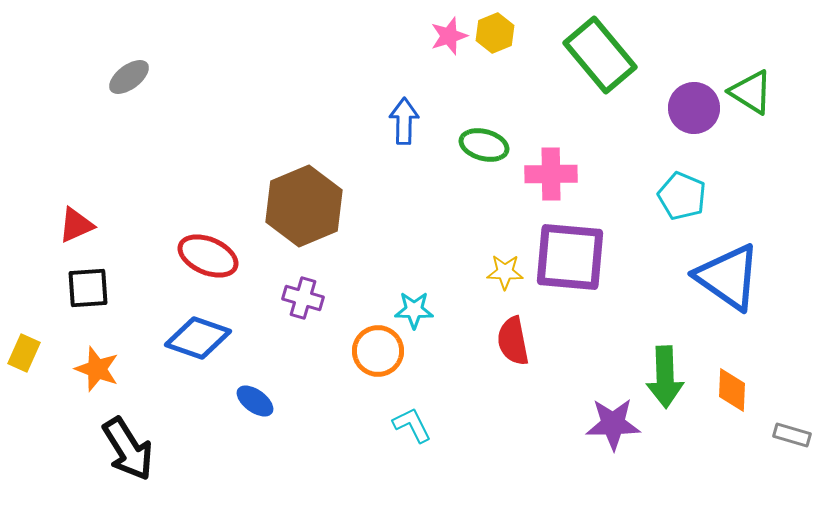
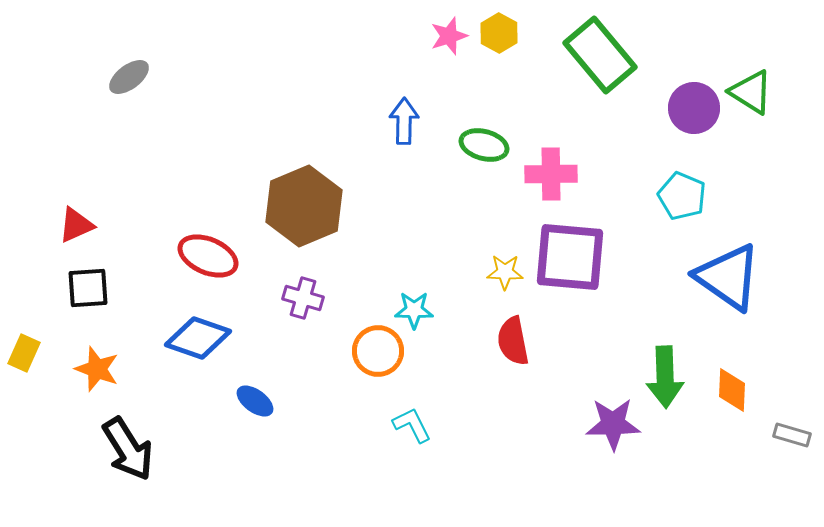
yellow hexagon: moved 4 px right; rotated 9 degrees counterclockwise
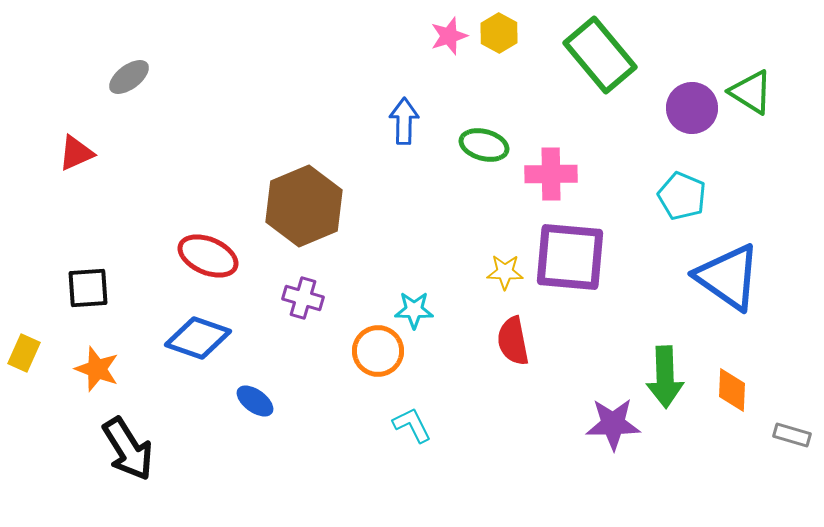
purple circle: moved 2 px left
red triangle: moved 72 px up
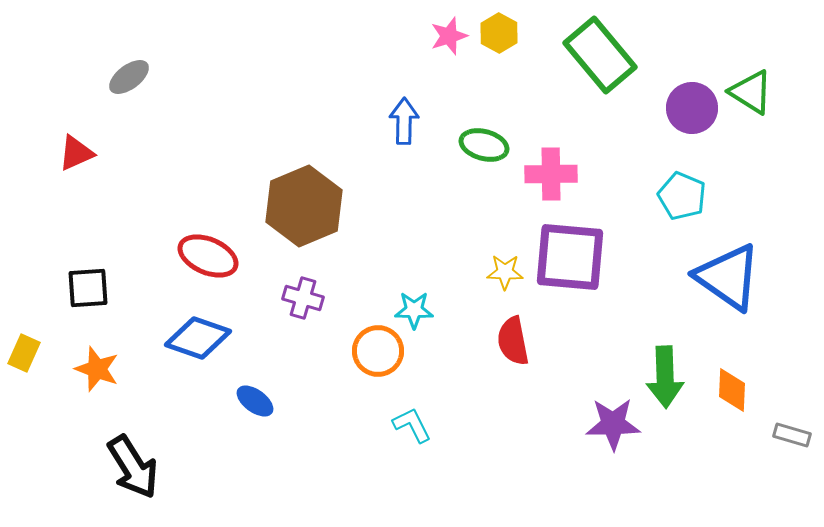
black arrow: moved 5 px right, 18 px down
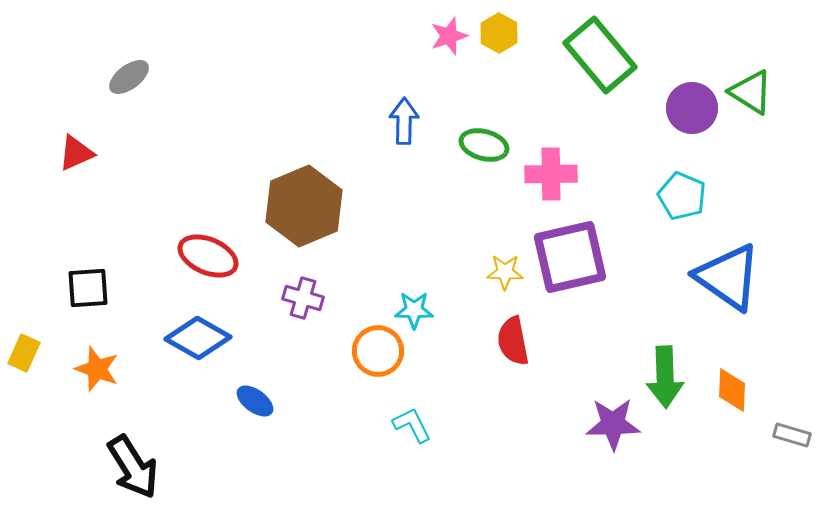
purple square: rotated 18 degrees counterclockwise
blue diamond: rotated 10 degrees clockwise
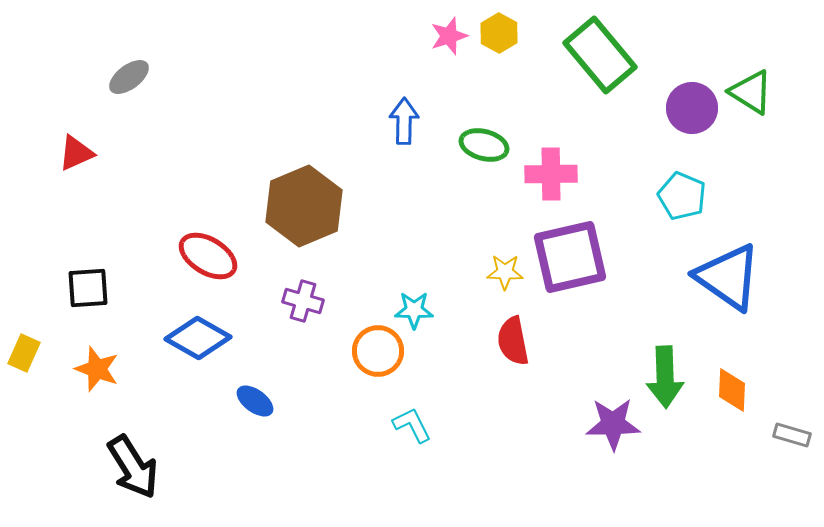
red ellipse: rotated 8 degrees clockwise
purple cross: moved 3 px down
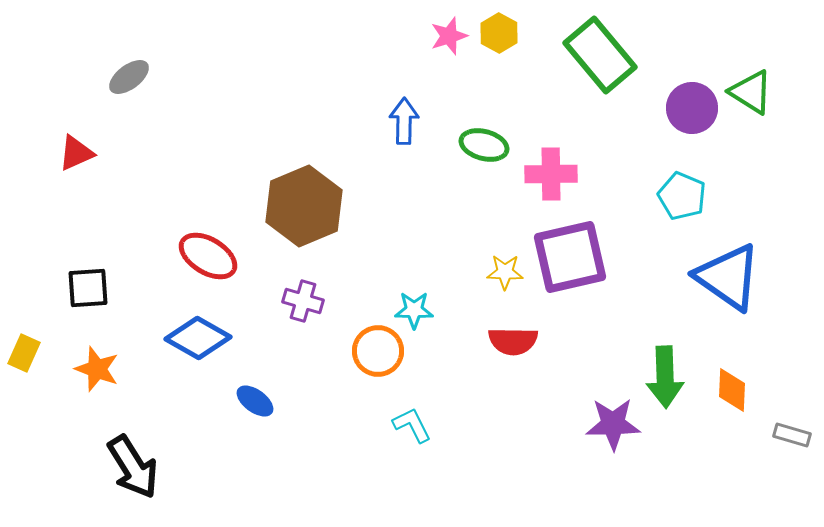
red semicircle: rotated 78 degrees counterclockwise
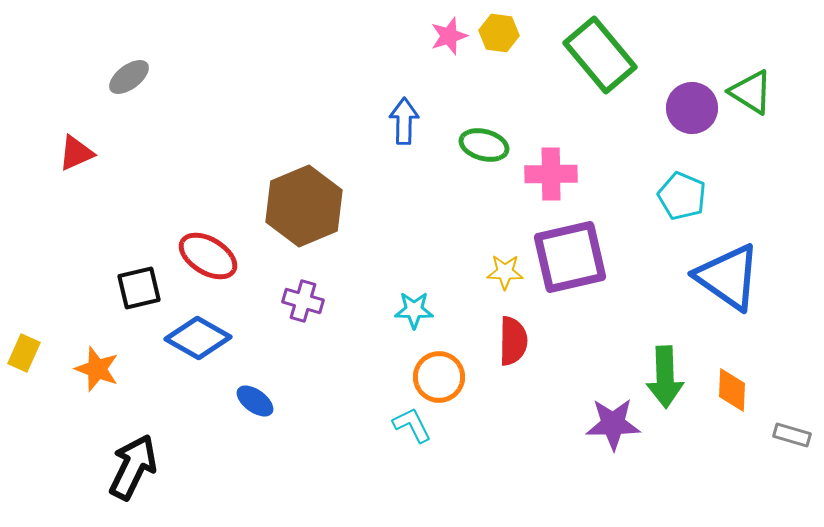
yellow hexagon: rotated 21 degrees counterclockwise
black square: moved 51 px right; rotated 9 degrees counterclockwise
red semicircle: rotated 90 degrees counterclockwise
orange circle: moved 61 px right, 26 px down
black arrow: rotated 122 degrees counterclockwise
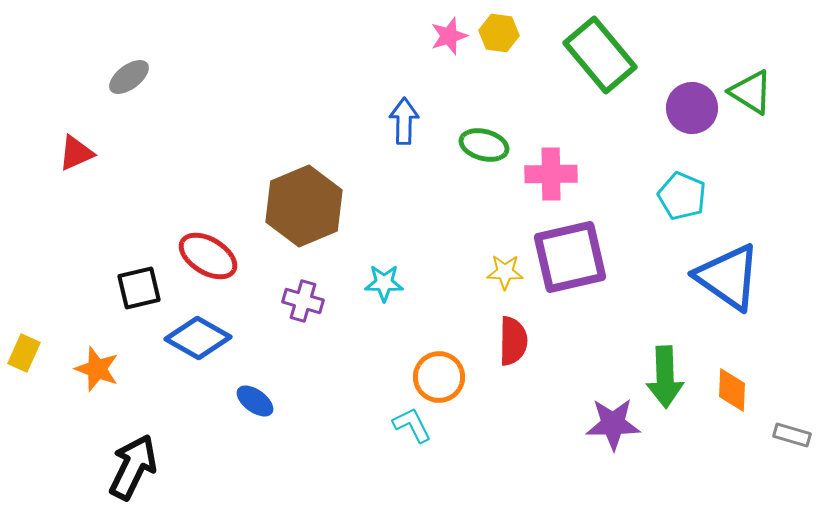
cyan star: moved 30 px left, 27 px up
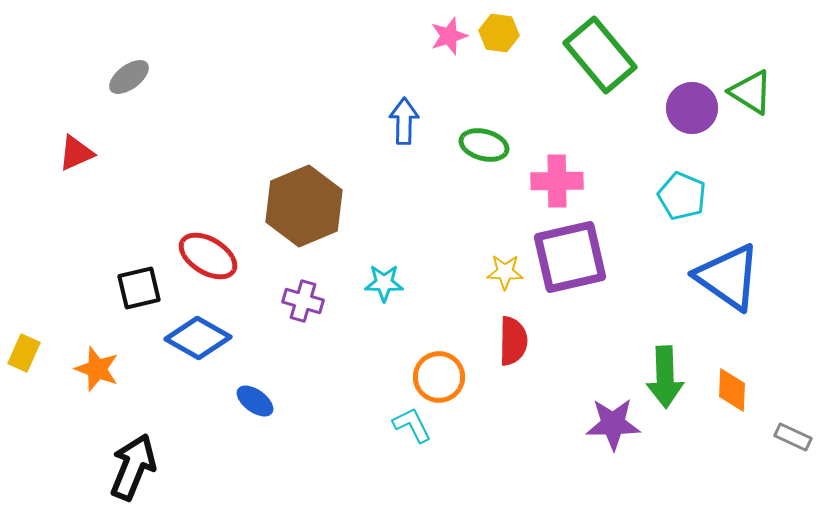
pink cross: moved 6 px right, 7 px down
gray rectangle: moved 1 px right, 2 px down; rotated 9 degrees clockwise
black arrow: rotated 4 degrees counterclockwise
